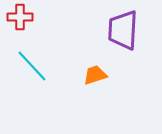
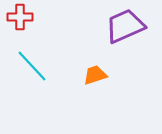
purple trapezoid: moved 2 px right, 4 px up; rotated 63 degrees clockwise
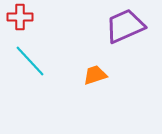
cyan line: moved 2 px left, 5 px up
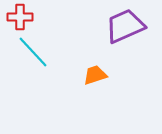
cyan line: moved 3 px right, 9 px up
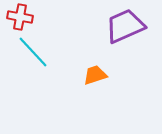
red cross: rotated 10 degrees clockwise
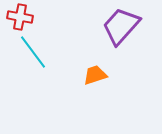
purple trapezoid: moved 4 px left; rotated 24 degrees counterclockwise
cyan line: rotated 6 degrees clockwise
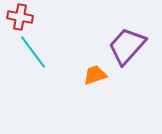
purple trapezoid: moved 6 px right, 20 px down
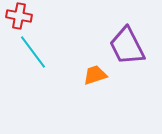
red cross: moved 1 px left, 1 px up
purple trapezoid: rotated 69 degrees counterclockwise
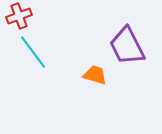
red cross: rotated 30 degrees counterclockwise
orange trapezoid: rotated 35 degrees clockwise
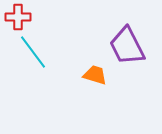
red cross: moved 1 px left, 1 px down; rotated 20 degrees clockwise
